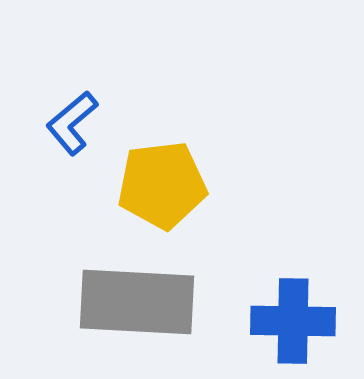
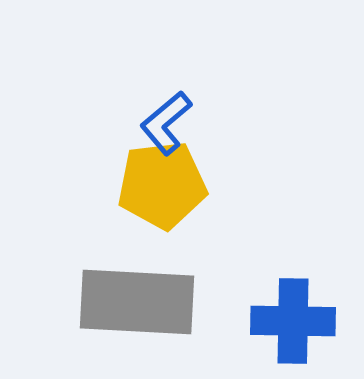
blue L-shape: moved 94 px right
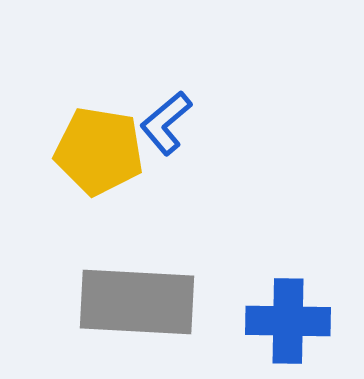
yellow pentagon: moved 63 px left, 34 px up; rotated 16 degrees clockwise
blue cross: moved 5 px left
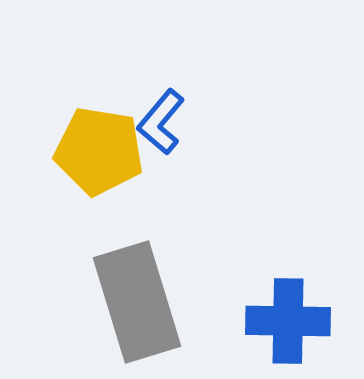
blue L-shape: moved 5 px left, 1 px up; rotated 10 degrees counterclockwise
gray rectangle: rotated 70 degrees clockwise
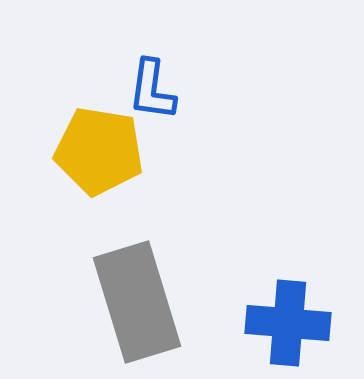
blue L-shape: moved 9 px left, 32 px up; rotated 32 degrees counterclockwise
blue cross: moved 2 px down; rotated 4 degrees clockwise
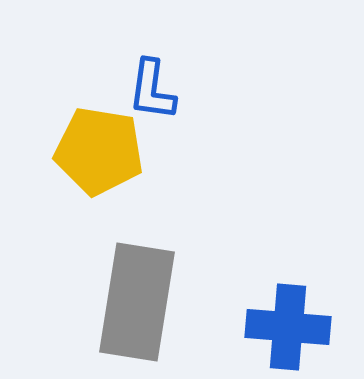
gray rectangle: rotated 26 degrees clockwise
blue cross: moved 4 px down
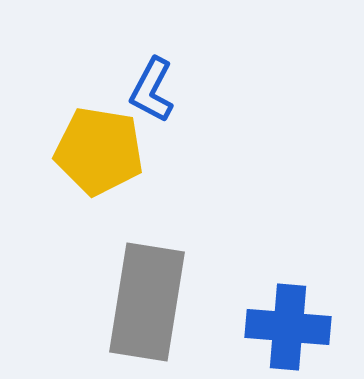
blue L-shape: rotated 20 degrees clockwise
gray rectangle: moved 10 px right
